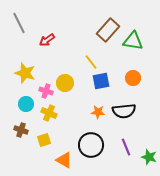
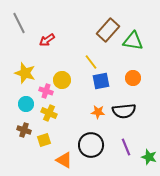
yellow circle: moved 3 px left, 3 px up
brown cross: moved 3 px right
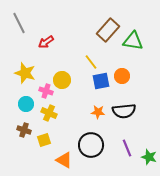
red arrow: moved 1 px left, 2 px down
orange circle: moved 11 px left, 2 px up
purple line: moved 1 px right, 1 px down
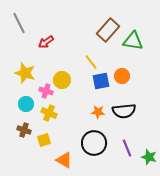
black circle: moved 3 px right, 2 px up
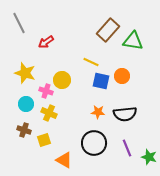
yellow line: rotated 28 degrees counterclockwise
blue square: rotated 24 degrees clockwise
black semicircle: moved 1 px right, 3 px down
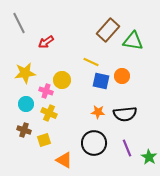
yellow star: rotated 25 degrees counterclockwise
green star: rotated 14 degrees clockwise
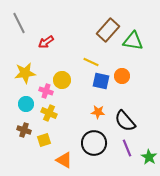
black semicircle: moved 7 px down; rotated 55 degrees clockwise
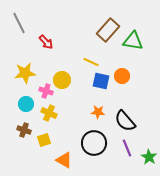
red arrow: rotated 98 degrees counterclockwise
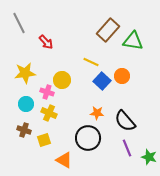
blue square: moved 1 px right; rotated 30 degrees clockwise
pink cross: moved 1 px right, 1 px down
orange star: moved 1 px left, 1 px down
black circle: moved 6 px left, 5 px up
green star: rotated 14 degrees counterclockwise
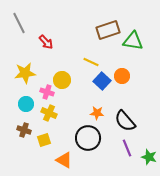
brown rectangle: rotated 30 degrees clockwise
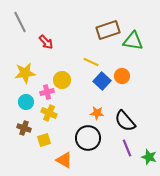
gray line: moved 1 px right, 1 px up
pink cross: rotated 32 degrees counterclockwise
cyan circle: moved 2 px up
brown cross: moved 2 px up
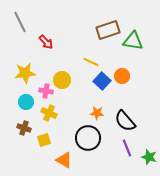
pink cross: moved 1 px left, 1 px up; rotated 24 degrees clockwise
